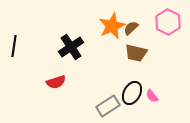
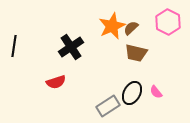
pink semicircle: moved 4 px right, 4 px up
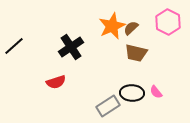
black line: rotated 40 degrees clockwise
black ellipse: rotated 65 degrees clockwise
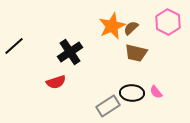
black cross: moved 1 px left, 5 px down
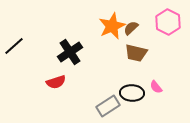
pink semicircle: moved 5 px up
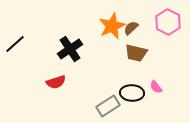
black line: moved 1 px right, 2 px up
black cross: moved 3 px up
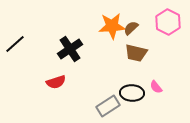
orange star: rotated 20 degrees clockwise
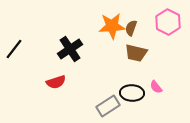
brown semicircle: rotated 28 degrees counterclockwise
black line: moved 1 px left, 5 px down; rotated 10 degrees counterclockwise
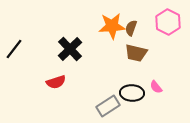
black cross: rotated 10 degrees counterclockwise
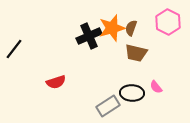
orange star: moved 2 px down; rotated 12 degrees counterclockwise
black cross: moved 19 px right, 13 px up; rotated 20 degrees clockwise
